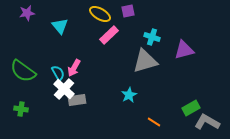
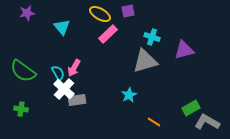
cyan triangle: moved 2 px right, 1 px down
pink rectangle: moved 1 px left, 1 px up
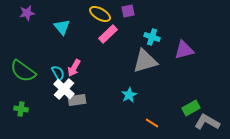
orange line: moved 2 px left, 1 px down
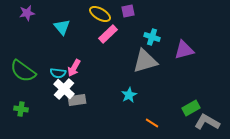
cyan semicircle: rotated 126 degrees clockwise
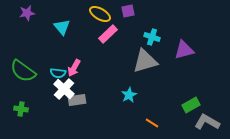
green rectangle: moved 3 px up
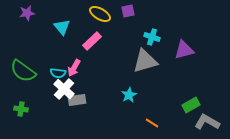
pink rectangle: moved 16 px left, 7 px down
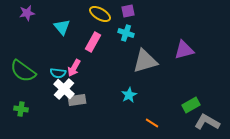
cyan cross: moved 26 px left, 4 px up
pink rectangle: moved 1 px right, 1 px down; rotated 18 degrees counterclockwise
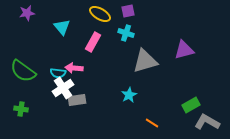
pink arrow: rotated 66 degrees clockwise
white cross: moved 1 px left, 1 px up; rotated 15 degrees clockwise
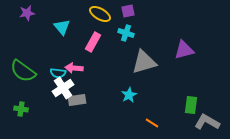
gray triangle: moved 1 px left, 1 px down
green rectangle: rotated 54 degrees counterclockwise
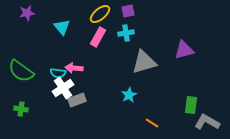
yellow ellipse: rotated 70 degrees counterclockwise
cyan cross: rotated 28 degrees counterclockwise
pink rectangle: moved 5 px right, 5 px up
green semicircle: moved 2 px left
gray rectangle: rotated 12 degrees counterclockwise
